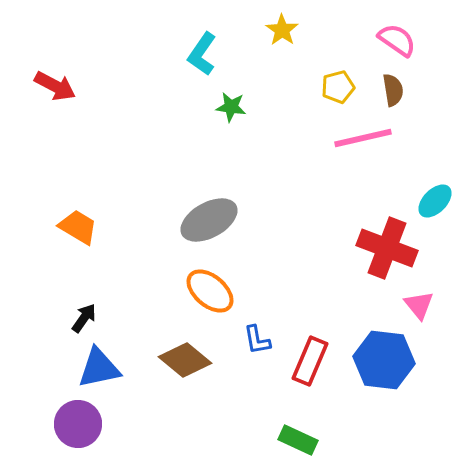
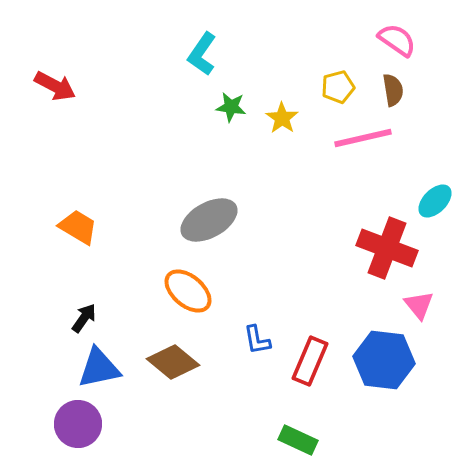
yellow star: moved 88 px down
orange ellipse: moved 22 px left
brown diamond: moved 12 px left, 2 px down
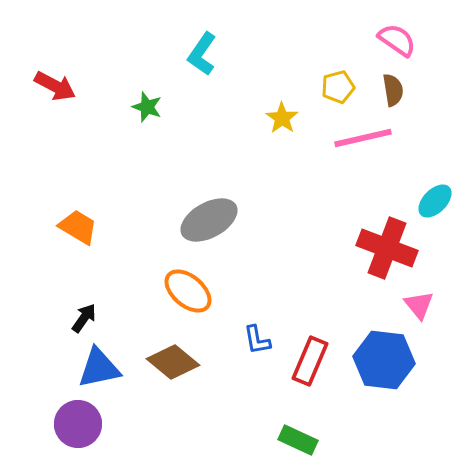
green star: moved 84 px left; rotated 12 degrees clockwise
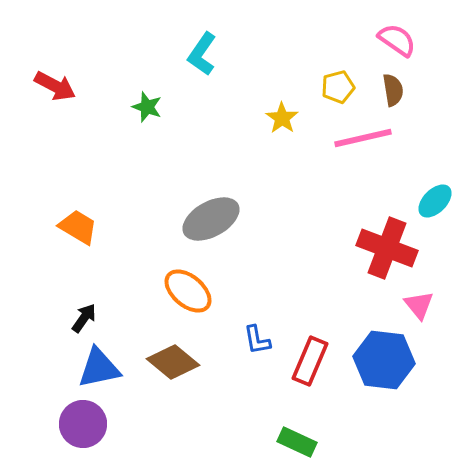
gray ellipse: moved 2 px right, 1 px up
purple circle: moved 5 px right
green rectangle: moved 1 px left, 2 px down
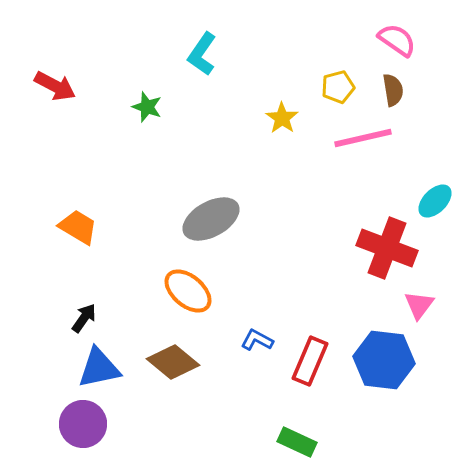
pink triangle: rotated 16 degrees clockwise
blue L-shape: rotated 128 degrees clockwise
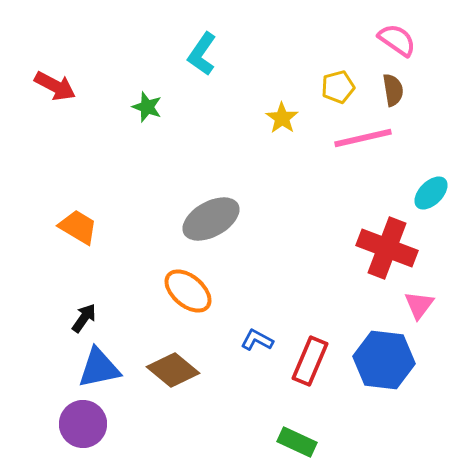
cyan ellipse: moved 4 px left, 8 px up
brown diamond: moved 8 px down
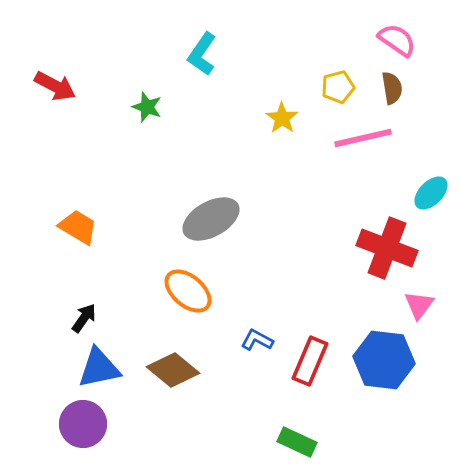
brown semicircle: moved 1 px left, 2 px up
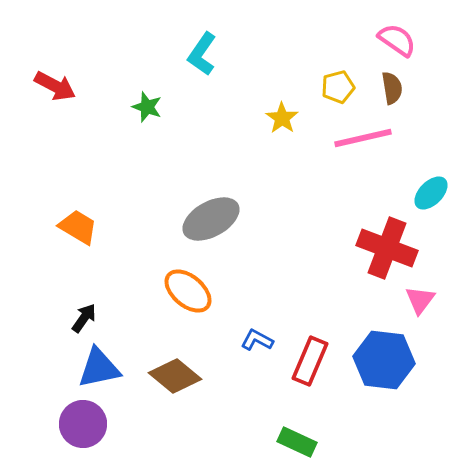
pink triangle: moved 1 px right, 5 px up
brown diamond: moved 2 px right, 6 px down
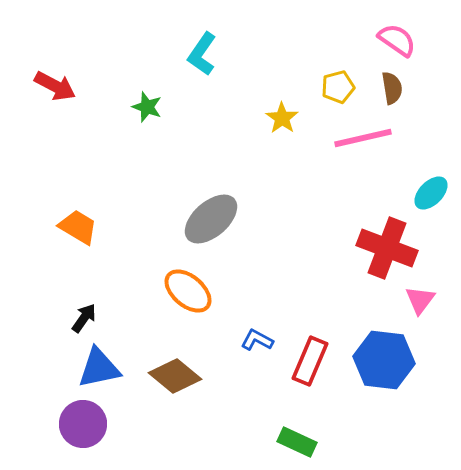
gray ellipse: rotated 12 degrees counterclockwise
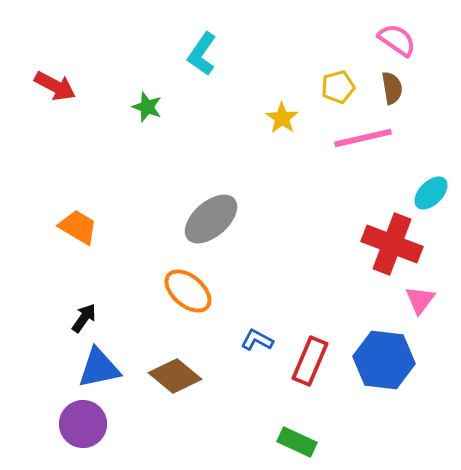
red cross: moved 5 px right, 4 px up
